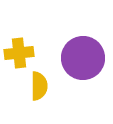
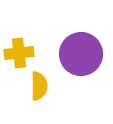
purple circle: moved 2 px left, 4 px up
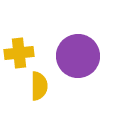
purple circle: moved 3 px left, 2 px down
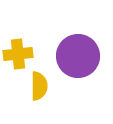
yellow cross: moved 1 px left, 1 px down
